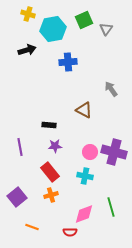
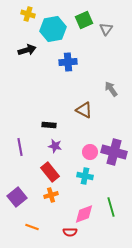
purple star: rotated 16 degrees clockwise
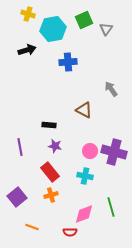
pink circle: moved 1 px up
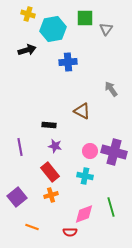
green square: moved 1 px right, 2 px up; rotated 24 degrees clockwise
brown triangle: moved 2 px left, 1 px down
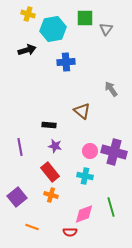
blue cross: moved 2 px left
brown triangle: rotated 12 degrees clockwise
orange cross: rotated 32 degrees clockwise
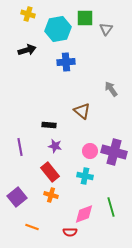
cyan hexagon: moved 5 px right
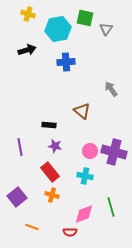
green square: rotated 12 degrees clockwise
orange cross: moved 1 px right
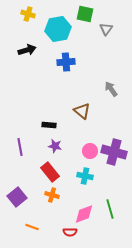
green square: moved 4 px up
green line: moved 1 px left, 2 px down
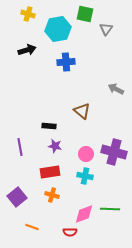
gray arrow: moved 5 px right; rotated 28 degrees counterclockwise
black rectangle: moved 1 px down
pink circle: moved 4 px left, 3 px down
red rectangle: rotated 60 degrees counterclockwise
green line: rotated 72 degrees counterclockwise
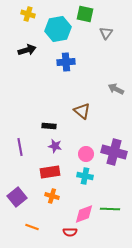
gray triangle: moved 4 px down
orange cross: moved 1 px down
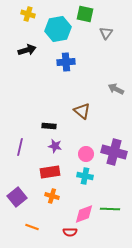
purple line: rotated 24 degrees clockwise
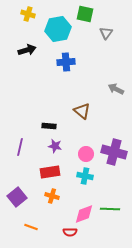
orange line: moved 1 px left
